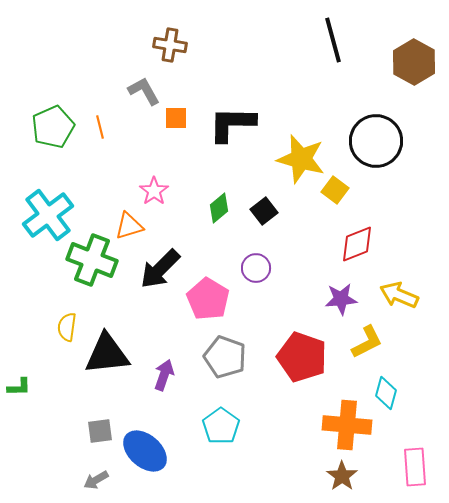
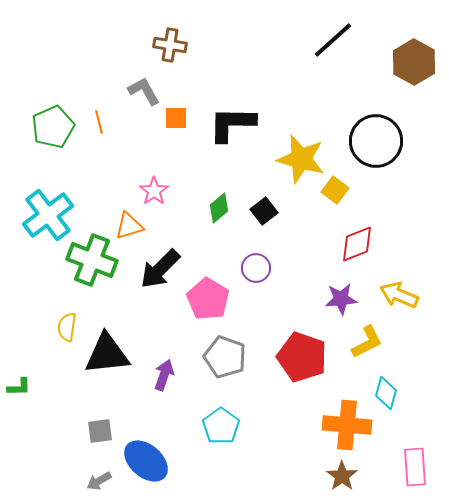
black line: rotated 63 degrees clockwise
orange line: moved 1 px left, 5 px up
blue ellipse: moved 1 px right, 10 px down
gray arrow: moved 3 px right, 1 px down
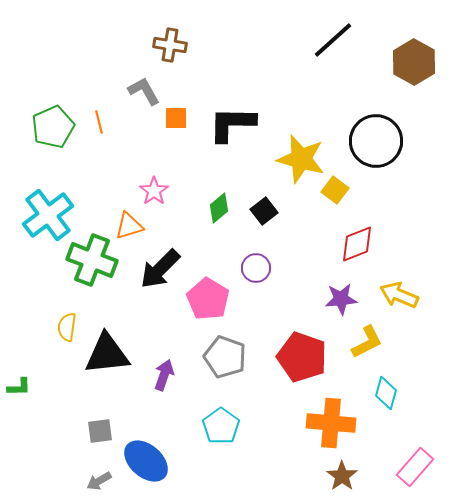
orange cross: moved 16 px left, 2 px up
pink rectangle: rotated 45 degrees clockwise
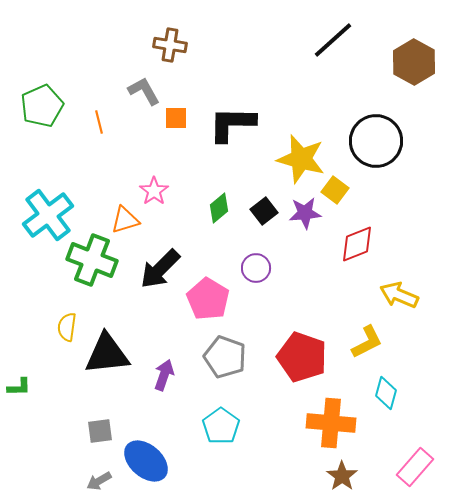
green pentagon: moved 11 px left, 21 px up
orange triangle: moved 4 px left, 6 px up
purple star: moved 36 px left, 86 px up
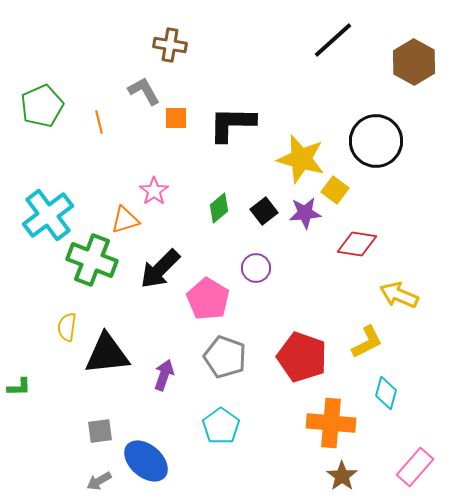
red diamond: rotated 30 degrees clockwise
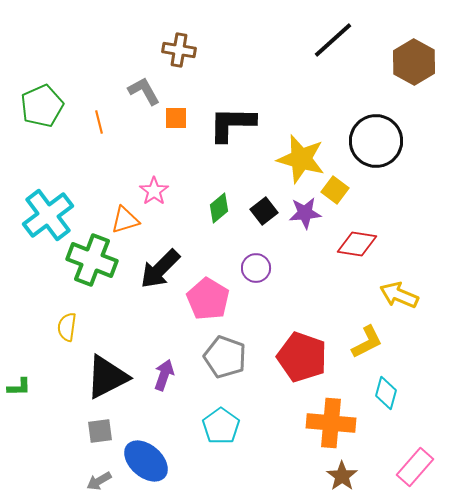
brown cross: moved 9 px right, 5 px down
black triangle: moved 23 px down; rotated 21 degrees counterclockwise
